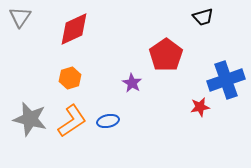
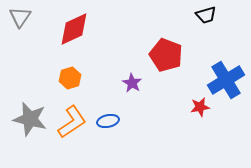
black trapezoid: moved 3 px right, 2 px up
red pentagon: rotated 16 degrees counterclockwise
blue cross: rotated 12 degrees counterclockwise
orange L-shape: moved 1 px down
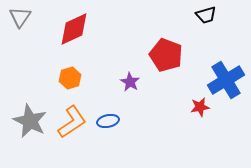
purple star: moved 2 px left, 1 px up
gray star: moved 2 px down; rotated 12 degrees clockwise
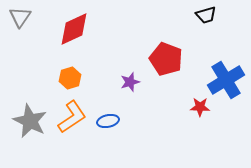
red pentagon: moved 4 px down
purple star: rotated 24 degrees clockwise
red star: rotated 12 degrees clockwise
orange L-shape: moved 5 px up
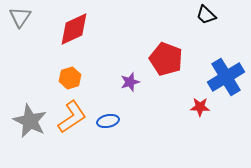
black trapezoid: rotated 60 degrees clockwise
blue cross: moved 3 px up
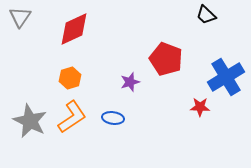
blue ellipse: moved 5 px right, 3 px up; rotated 20 degrees clockwise
